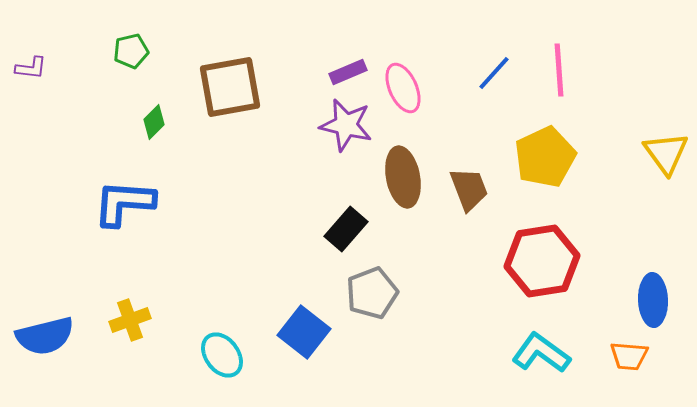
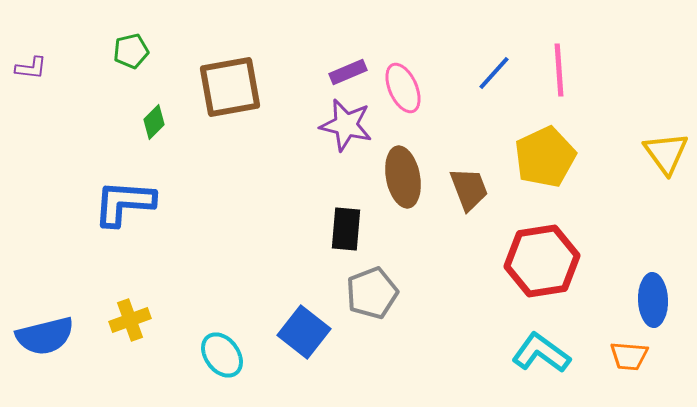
black rectangle: rotated 36 degrees counterclockwise
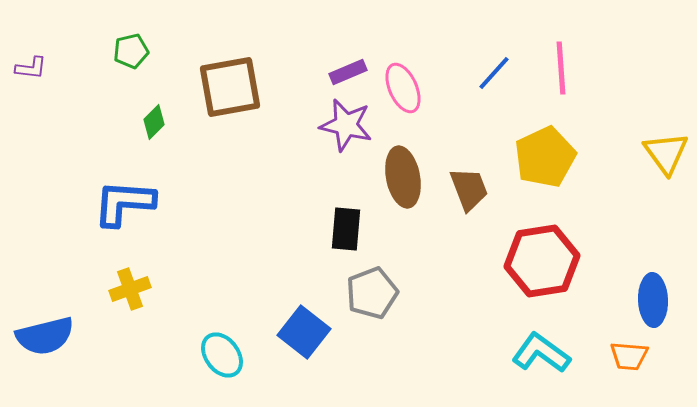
pink line: moved 2 px right, 2 px up
yellow cross: moved 31 px up
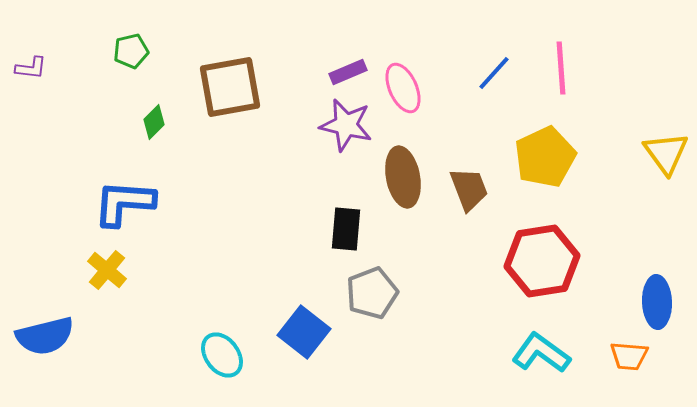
yellow cross: moved 23 px left, 19 px up; rotated 30 degrees counterclockwise
blue ellipse: moved 4 px right, 2 px down
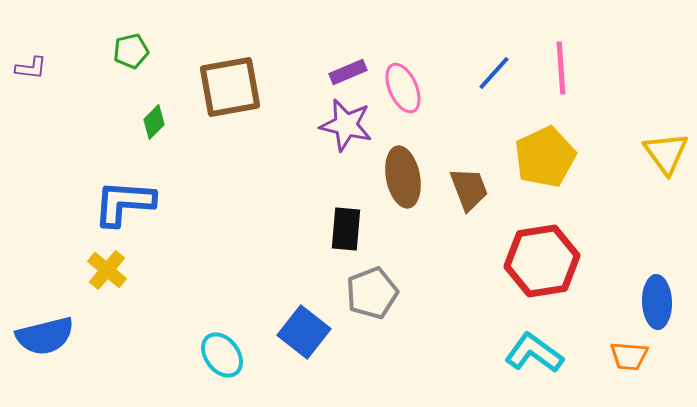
cyan L-shape: moved 7 px left
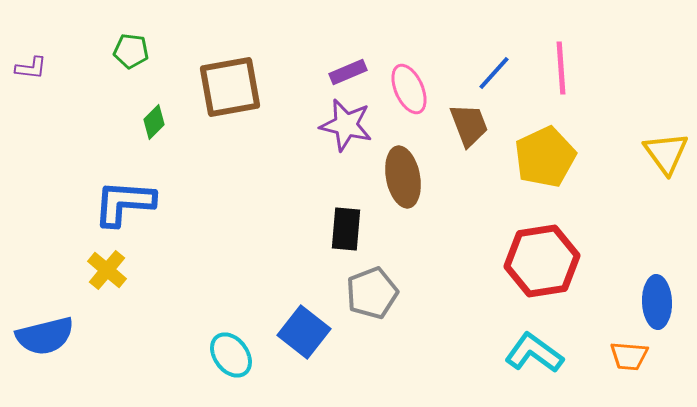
green pentagon: rotated 20 degrees clockwise
pink ellipse: moved 6 px right, 1 px down
brown trapezoid: moved 64 px up
cyan ellipse: moved 9 px right
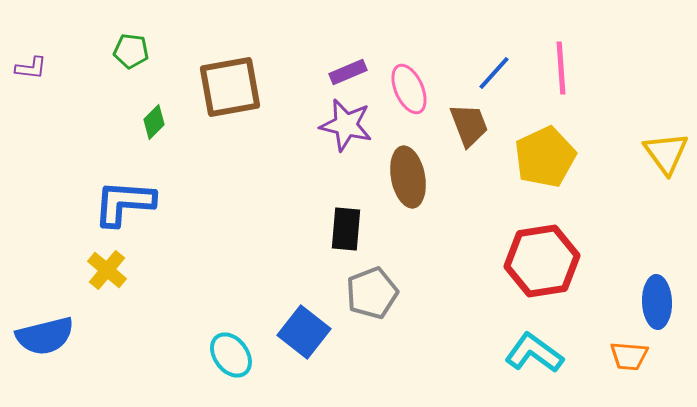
brown ellipse: moved 5 px right
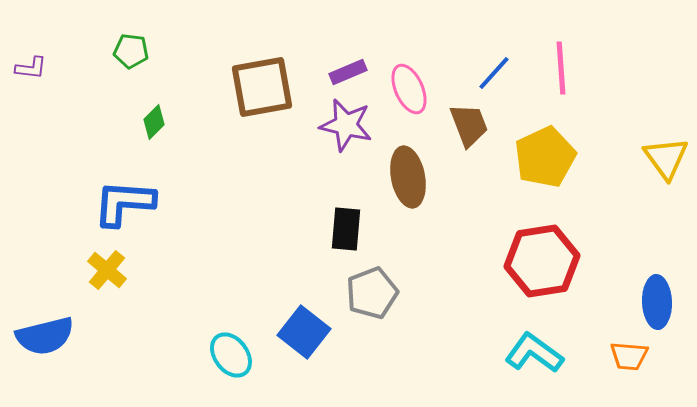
brown square: moved 32 px right
yellow triangle: moved 5 px down
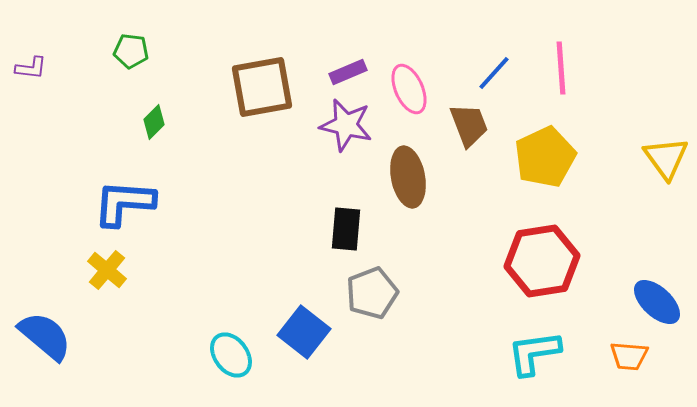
blue ellipse: rotated 45 degrees counterclockwise
blue semicircle: rotated 126 degrees counterclockwise
cyan L-shape: rotated 44 degrees counterclockwise
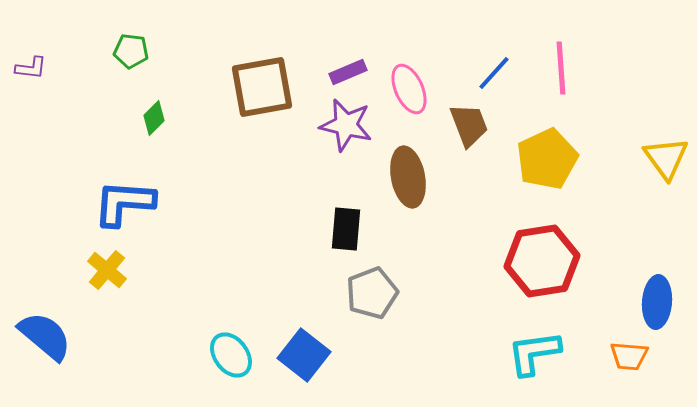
green diamond: moved 4 px up
yellow pentagon: moved 2 px right, 2 px down
blue ellipse: rotated 51 degrees clockwise
blue square: moved 23 px down
